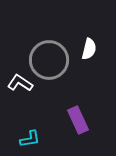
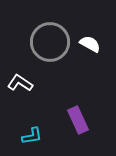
white semicircle: moved 1 px right, 5 px up; rotated 75 degrees counterclockwise
gray circle: moved 1 px right, 18 px up
cyan L-shape: moved 2 px right, 3 px up
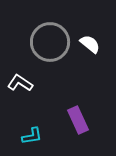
white semicircle: rotated 10 degrees clockwise
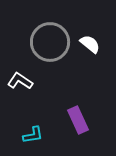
white L-shape: moved 2 px up
cyan L-shape: moved 1 px right, 1 px up
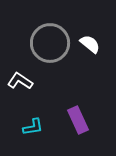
gray circle: moved 1 px down
cyan L-shape: moved 8 px up
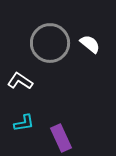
purple rectangle: moved 17 px left, 18 px down
cyan L-shape: moved 9 px left, 4 px up
